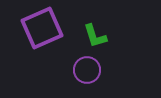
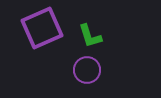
green L-shape: moved 5 px left
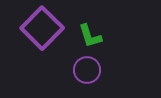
purple square: rotated 21 degrees counterclockwise
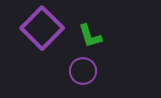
purple circle: moved 4 px left, 1 px down
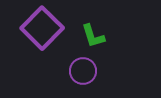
green L-shape: moved 3 px right
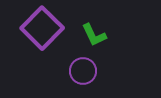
green L-shape: moved 1 px right, 1 px up; rotated 8 degrees counterclockwise
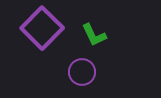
purple circle: moved 1 px left, 1 px down
